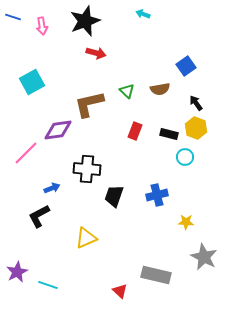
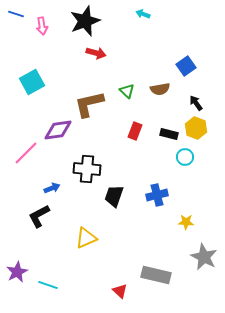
blue line: moved 3 px right, 3 px up
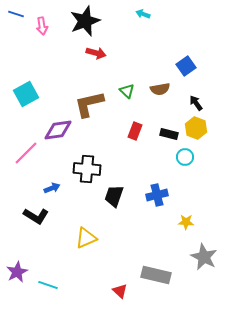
cyan square: moved 6 px left, 12 px down
black L-shape: moved 3 px left; rotated 120 degrees counterclockwise
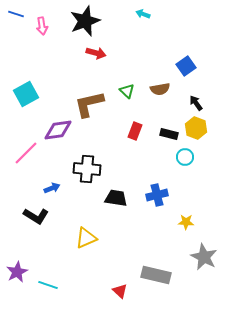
black trapezoid: moved 2 px right, 2 px down; rotated 80 degrees clockwise
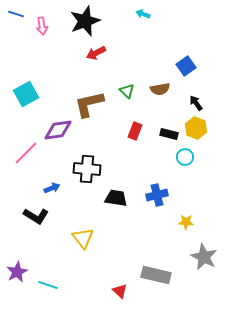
red arrow: rotated 138 degrees clockwise
yellow triangle: moved 3 px left; rotated 45 degrees counterclockwise
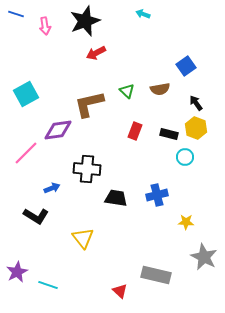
pink arrow: moved 3 px right
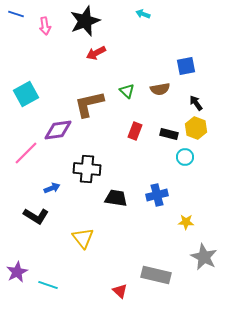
blue square: rotated 24 degrees clockwise
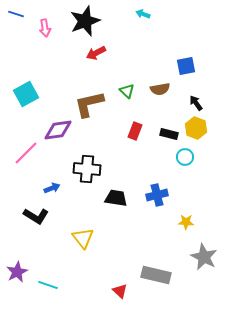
pink arrow: moved 2 px down
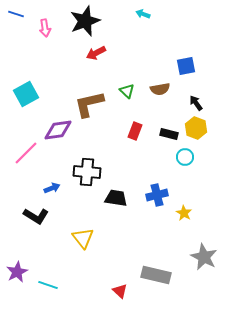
black cross: moved 3 px down
yellow star: moved 2 px left, 9 px up; rotated 28 degrees clockwise
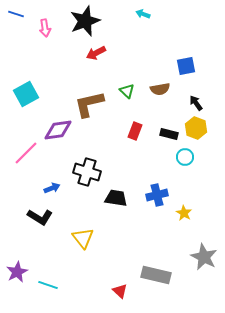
black cross: rotated 12 degrees clockwise
black L-shape: moved 4 px right, 1 px down
